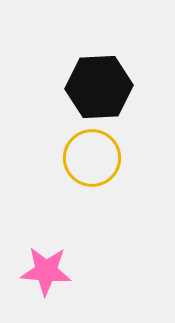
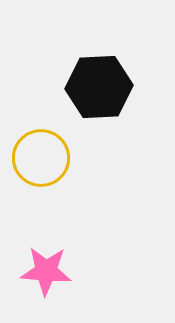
yellow circle: moved 51 px left
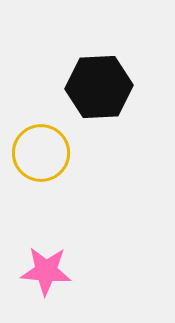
yellow circle: moved 5 px up
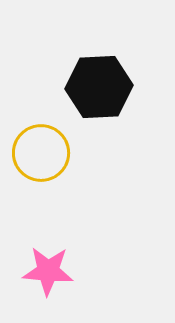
pink star: moved 2 px right
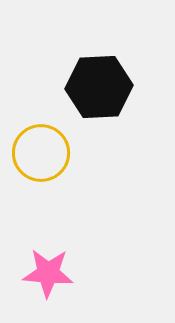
pink star: moved 2 px down
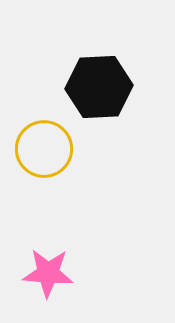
yellow circle: moved 3 px right, 4 px up
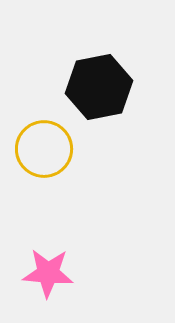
black hexagon: rotated 8 degrees counterclockwise
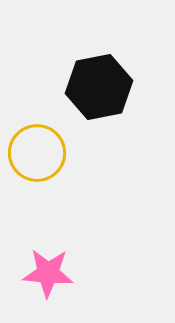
yellow circle: moved 7 px left, 4 px down
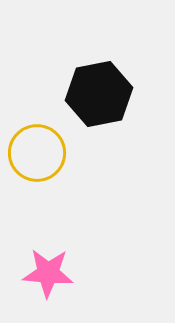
black hexagon: moved 7 px down
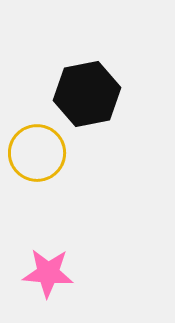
black hexagon: moved 12 px left
